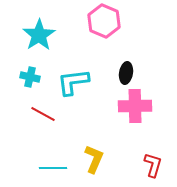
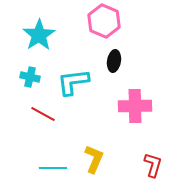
black ellipse: moved 12 px left, 12 px up
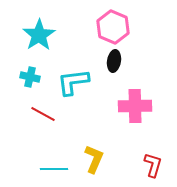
pink hexagon: moved 9 px right, 6 px down
cyan line: moved 1 px right, 1 px down
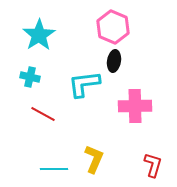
cyan L-shape: moved 11 px right, 2 px down
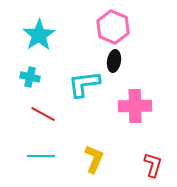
cyan line: moved 13 px left, 13 px up
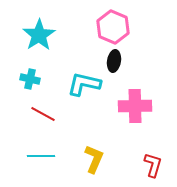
cyan cross: moved 2 px down
cyan L-shape: rotated 20 degrees clockwise
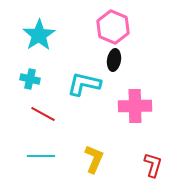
black ellipse: moved 1 px up
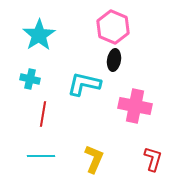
pink cross: rotated 12 degrees clockwise
red line: rotated 70 degrees clockwise
red L-shape: moved 6 px up
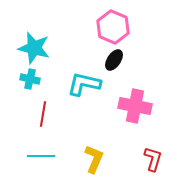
cyan star: moved 5 px left, 13 px down; rotated 24 degrees counterclockwise
black ellipse: rotated 25 degrees clockwise
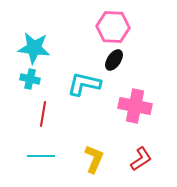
pink hexagon: rotated 20 degrees counterclockwise
cyan star: rotated 8 degrees counterclockwise
red L-shape: moved 12 px left; rotated 40 degrees clockwise
